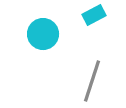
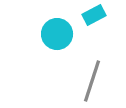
cyan circle: moved 14 px right
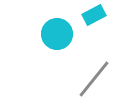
gray line: moved 2 px right, 2 px up; rotated 21 degrees clockwise
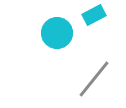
cyan circle: moved 1 px up
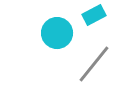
gray line: moved 15 px up
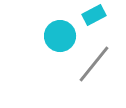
cyan circle: moved 3 px right, 3 px down
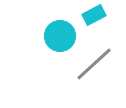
gray line: rotated 9 degrees clockwise
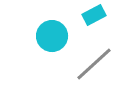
cyan circle: moved 8 px left
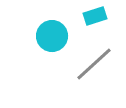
cyan rectangle: moved 1 px right, 1 px down; rotated 10 degrees clockwise
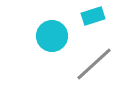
cyan rectangle: moved 2 px left
